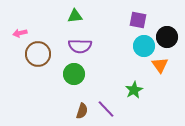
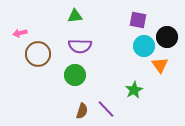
green circle: moved 1 px right, 1 px down
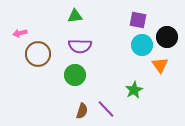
cyan circle: moved 2 px left, 1 px up
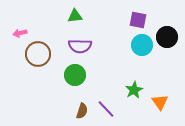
orange triangle: moved 37 px down
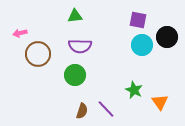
green star: rotated 18 degrees counterclockwise
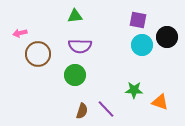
green star: rotated 24 degrees counterclockwise
orange triangle: rotated 36 degrees counterclockwise
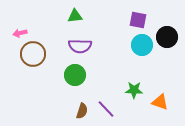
brown circle: moved 5 px left
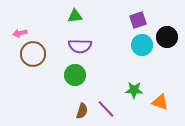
purple square: rotated 30 degrees counterclockwise
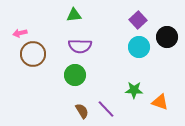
green triangle: moved 1 px left, 1 px up
purple square: rotated 24 degrees counterclockwise
cyan circle: moved 3 px left, 2 px down
brown semicircle: rotated 49 degrees counterclockwise
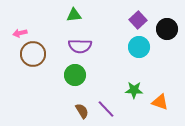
black circle: moved 8 px up
